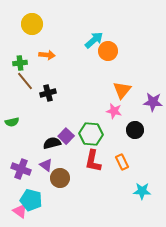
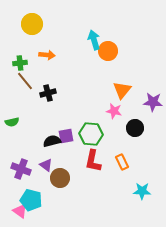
cyan arrow: rotated 66 degrees counterclockwise
black circle: moved 2 px up
purple square: rotated 35 degrees clockwise
black semicircle: moved 2 px up
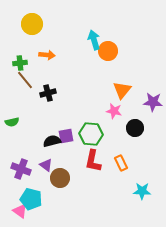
brown line: moved 1 px up
orange rectangle: moved 1 px left, 1 px down
cyan pentagon: moved 1 px up
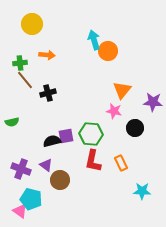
brown circle: moved 2 px down
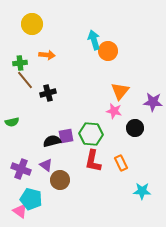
orange triangle: moved 2 px left, 1 px down
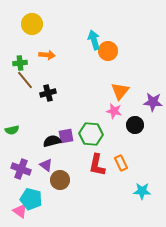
green semicircle: moved 8 px down
black circle: moved 3 px up
red L-shape: moved 4 px right, 4 px down
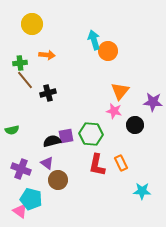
purple triangle: moved 1 px right, 2 px up
brown circle: moved 2 px left
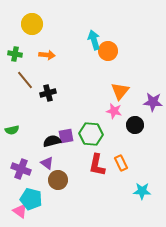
green cross: moved 5 px left, 9 px up; rotated 16 degrees clockwise
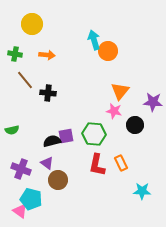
black cross: rotated 21 degrees clockwise
green hexagon: moved 3 px right
